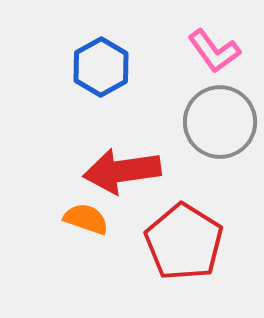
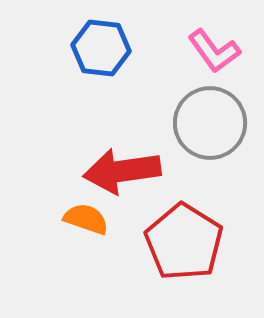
blue hexagon: moved 19 px up; rotated 24 degrees counterclockwise
gray circle: moved 10 px left, 1 px down
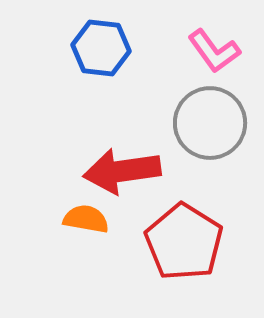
orange semicircle: rotated 9 degrees counterclockwise
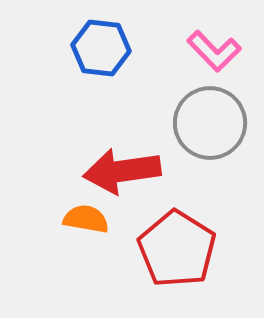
pink L-shape: rotated 8 degrees counterclockwise
red pentagon: moved 7 px left, 7 px down
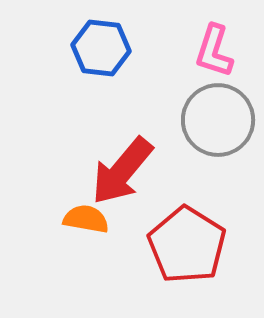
pink L-shape: rotated 62 degrees clockwise
gray circle: moved 8 px right, 3 px up
red arrow: rotated 42 degrees counterclockwise
red pentagon: moved 10 px right, 4 px up
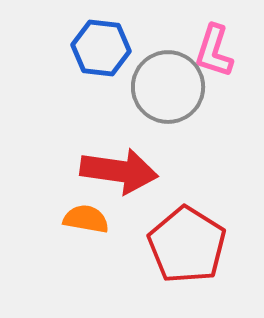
gray circle: moved 50 px left, 33 px up
red arrow: moved 3 px left; rotated 122 degrees counterclockwise
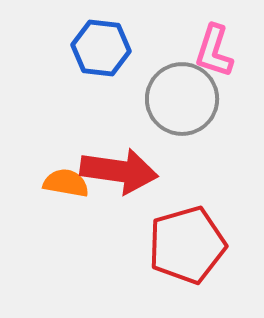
gray circle: moved 14 px right, 12 px down
orange semicircle: moved 20 px left, 36 px up
red pentagon: rotated 24 degrees clockwise
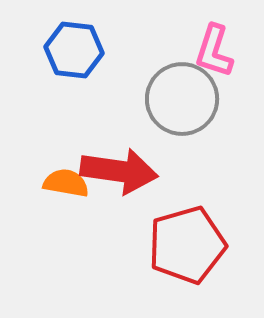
blue hexagon: moved 27 px left, 2 px down
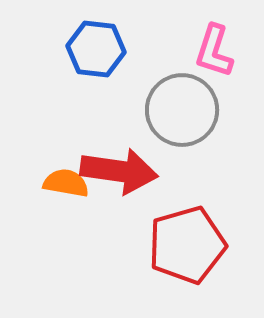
blue hexagon: moved 22 px right, 1 px up
gray circle: moved 11 px down
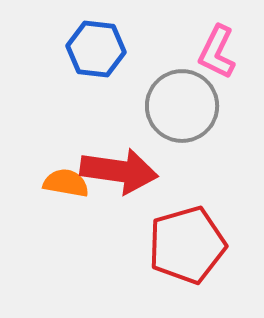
pink L-shape: moved 3 px right, 1 px down; rotated 8 degrees clockwise
gray circle: moved 4 px up
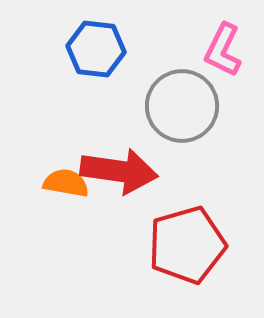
pink L-shape: moved 6 px right, 2 px up
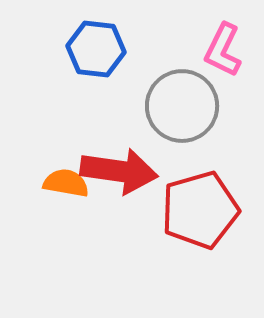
red pentagon: moved 13 px right, 35 px up
